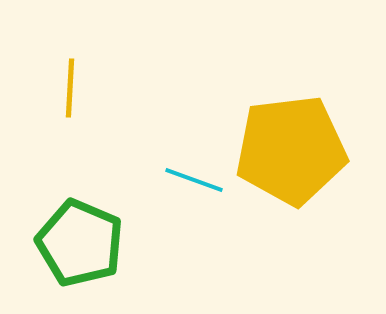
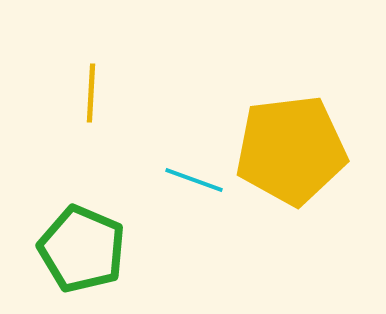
yellow line: moved 21 px right, 5 px down
green pentagon: moved 2 px right, 6 px down
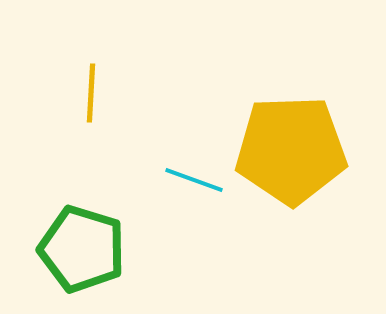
yellow pentagon: rotated 5 degrees clockwise
green pentagon: rotated 6 degrees counterclockwise
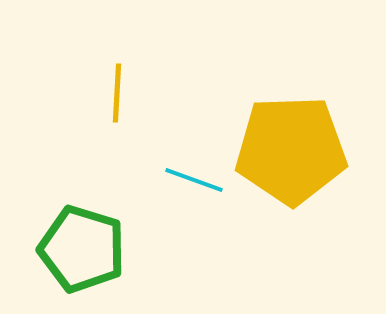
yellow line: moved 26 px right
